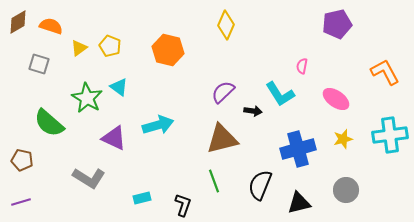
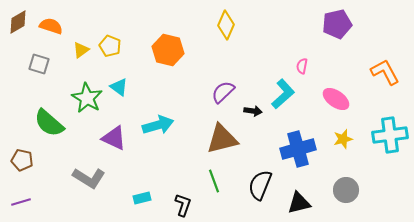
yellow triangle: moved 2 px right, 2 px down
cyan L-shape: moved 3 px right; rotated 100 degrees counterclockwise
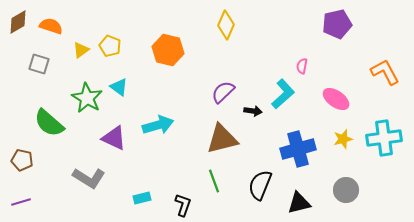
cyan cross: moved 6 px left, 3 px down
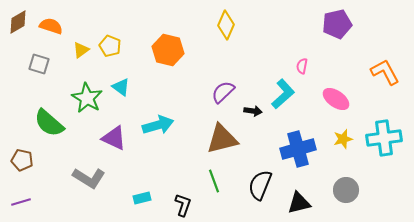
cyan triangle: moved 2 px right
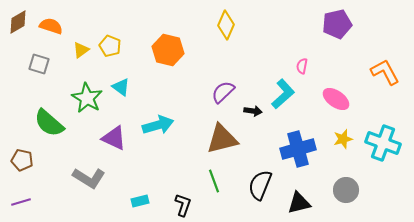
cyan cross: moved 1 px left, 5 px down; rotated 28 degrees clockwise
cyan rectangle: moved 2 px left, 3 px down
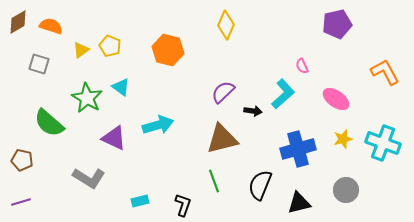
pink semicircle: rotated 35 degrees counterclockwise
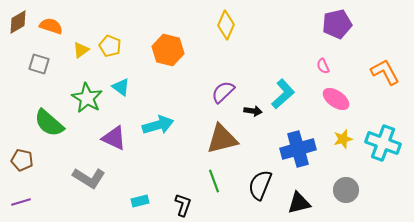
pink semicircle: moved 21 px right
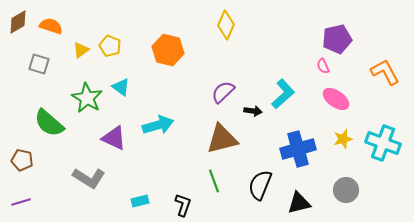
purple pentagon: moved 15 px down
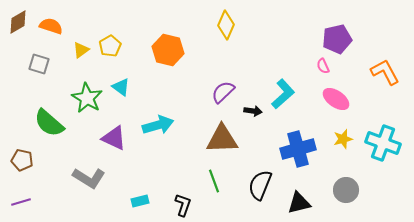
yellow pentagon: rotated 20 degrees clockwise
brown triangle: rotated 12 degrees clockwise
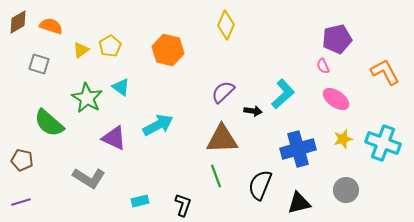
cyan arrow: rotated 12 degrees counterclockwise
green line: moved 2 px right, 5 px up
